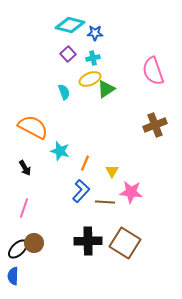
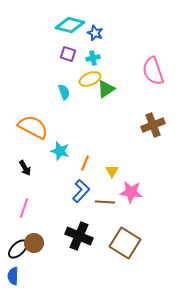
blue star: rotated 21 degrees clockwise
purple square: rotated 28 degrees counterclockwise
brown cross: moved 2 px left
black cross: moved 9 px left, 5 px up; rotated 24 degrees clockwise
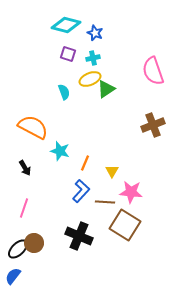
cyan diamond: moved 4 px left
brown square: moved 18 px up
blue semicircle: rotated 36 degrees clockwise
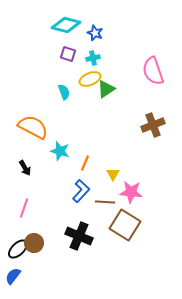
yellow triangle: moved 1 px right, 3 px down
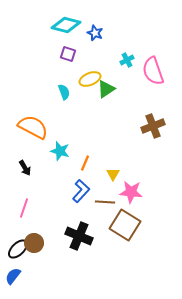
cyan cross: moved 34 px right, 2 px down; rotated 16 degrees counterclockwise
brown cross: moved 1 px down
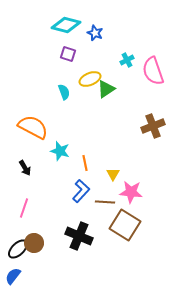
orange line: rotated 35 degrees counterclockwise
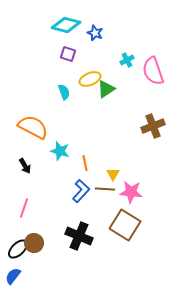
black arrow: moved 2 px up
brown line: moved 13 px up
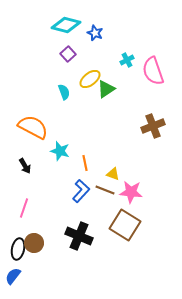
purple square: rotated 28 degrees clockwise
yellow ellipse: rotated 15 degrees counterclockwise
yellow triangle: rotated 40 degrees counterclockwise
brown line: moved 1 px down; rotated 18 degrees clockwise
black ellipse: rotated 35 degrees counterclockwise
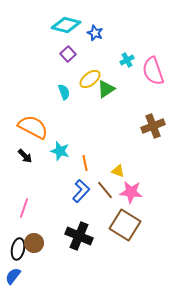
black arrow: moved 10 px up; rotated 14 degrees counterclockwise
yellow triangle: moved 5 px right, 3 px up
brown line: rotated 30 degrees clockwise
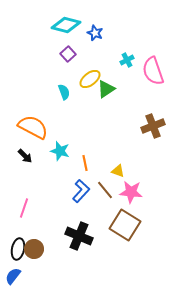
brown circle: moved 6 px down
